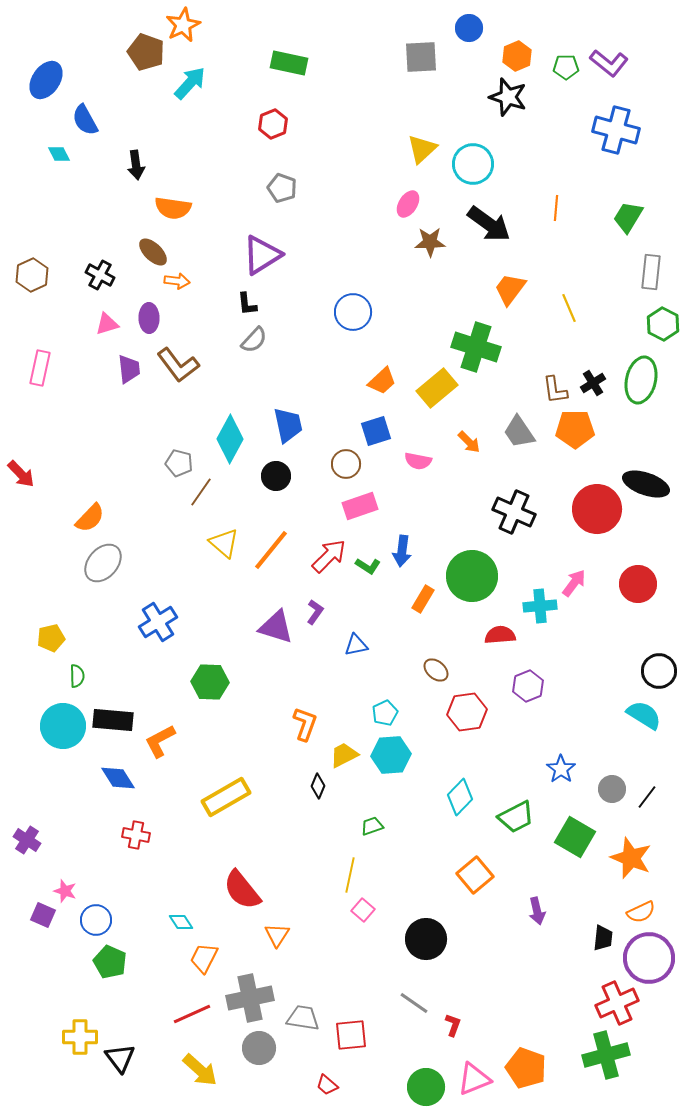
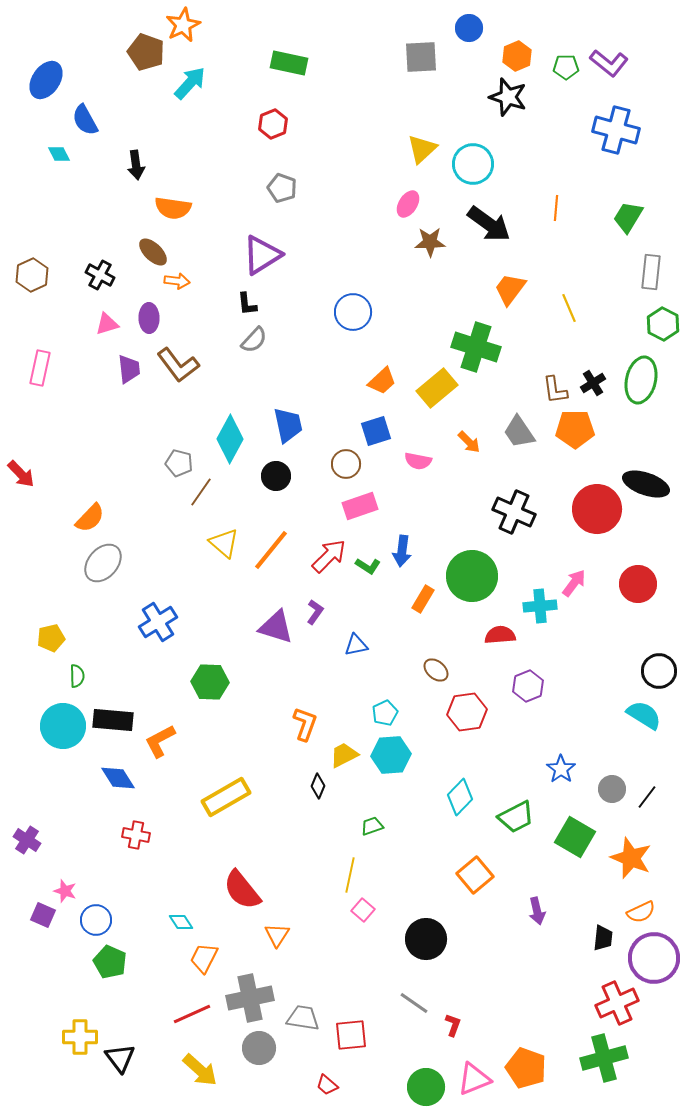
purple circle at (649, 958): moved 5 px right
green cross at (606, 1055): moved 2 px left, 3 px down
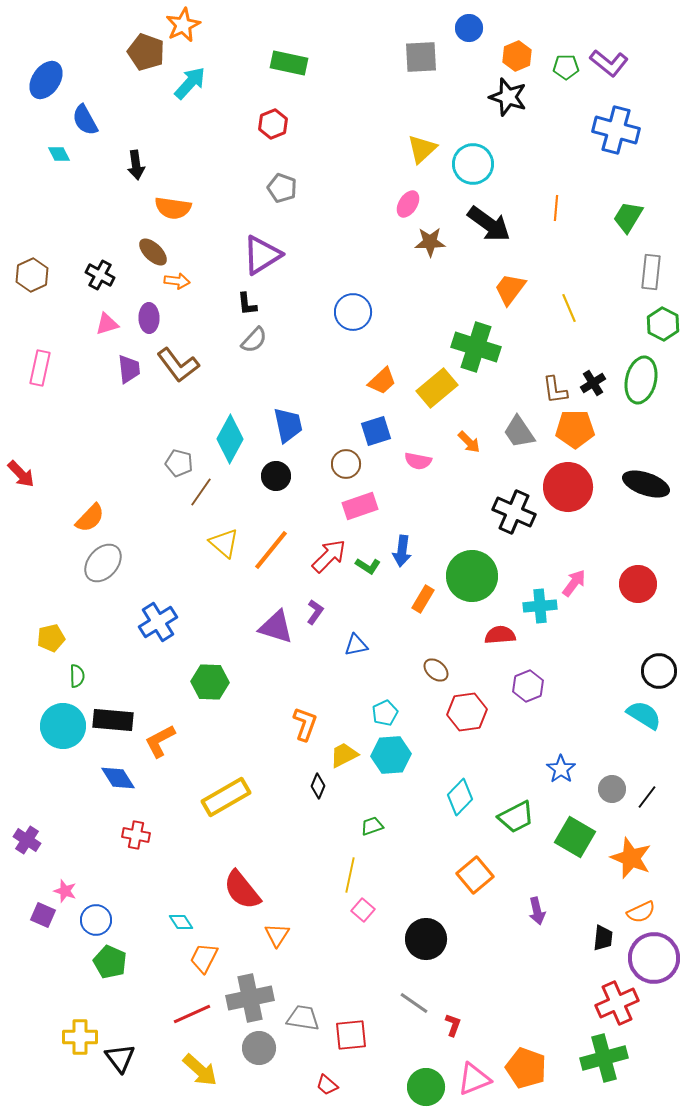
red circle at (597, 509): moved 29 px left, 22 px up
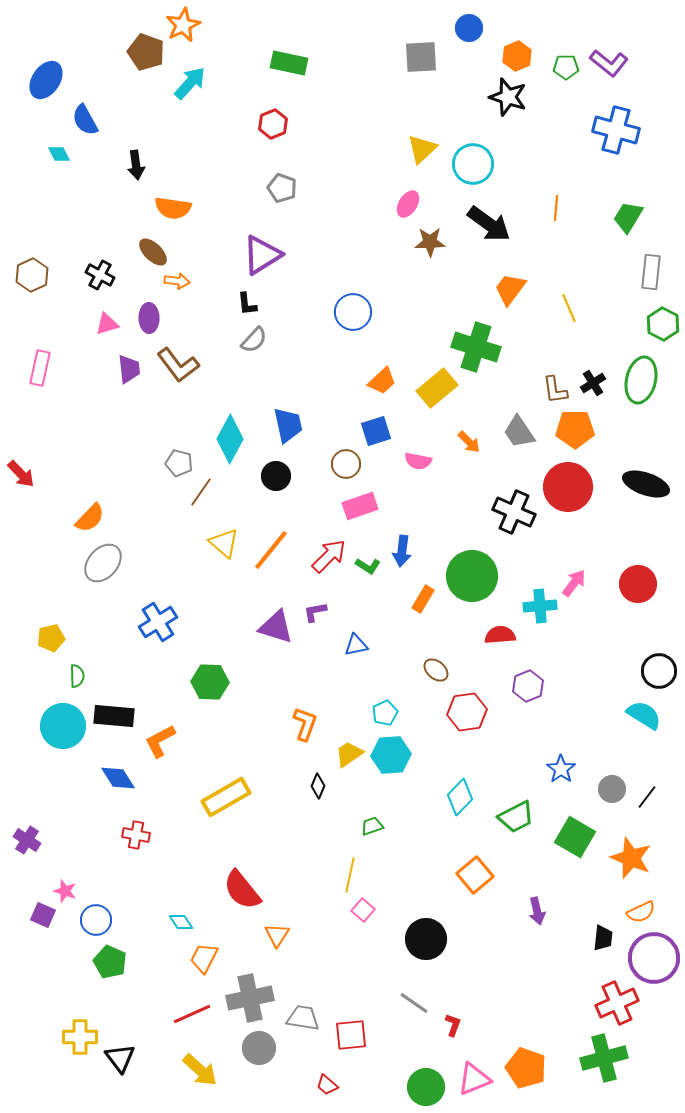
purple L-shape at (315, 612): rotated 135 degrees counterclockwise
black rectangle at (113, 720): moved 1 px right, 4 px up
yellow trapezoid at (344, 755): moved 5 px right, 1 px up; rotated 8 degrees counterclockwise
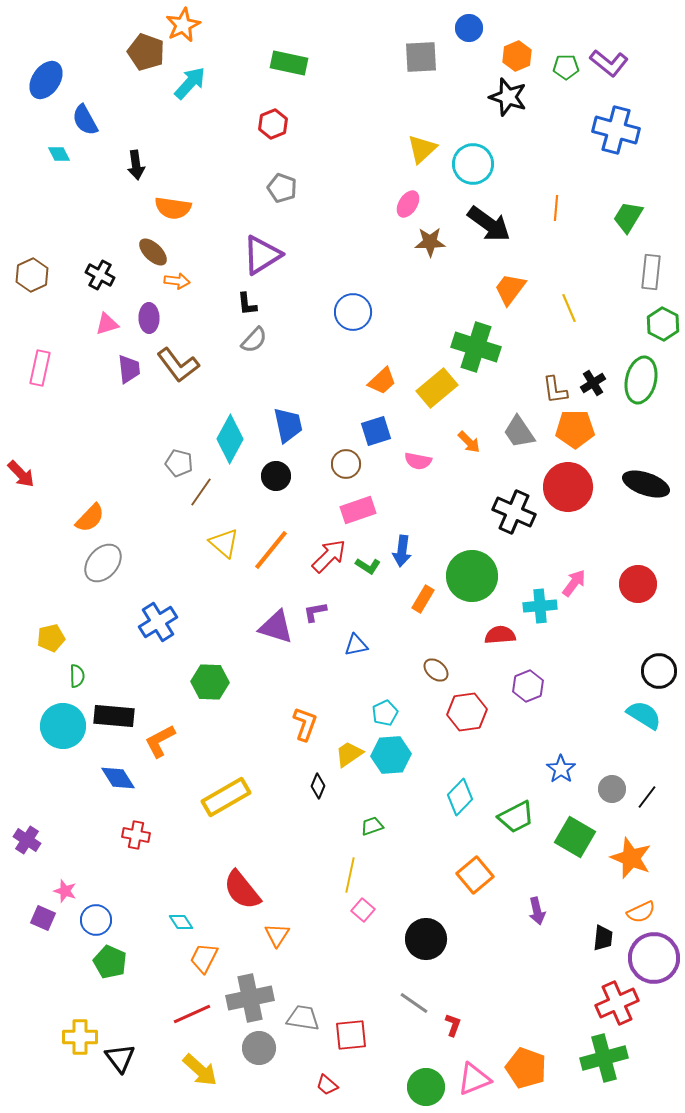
pink rectangle at (360, 506): moved 2 px left, 4 px down
purple square at (43, 915): moved 3 px down
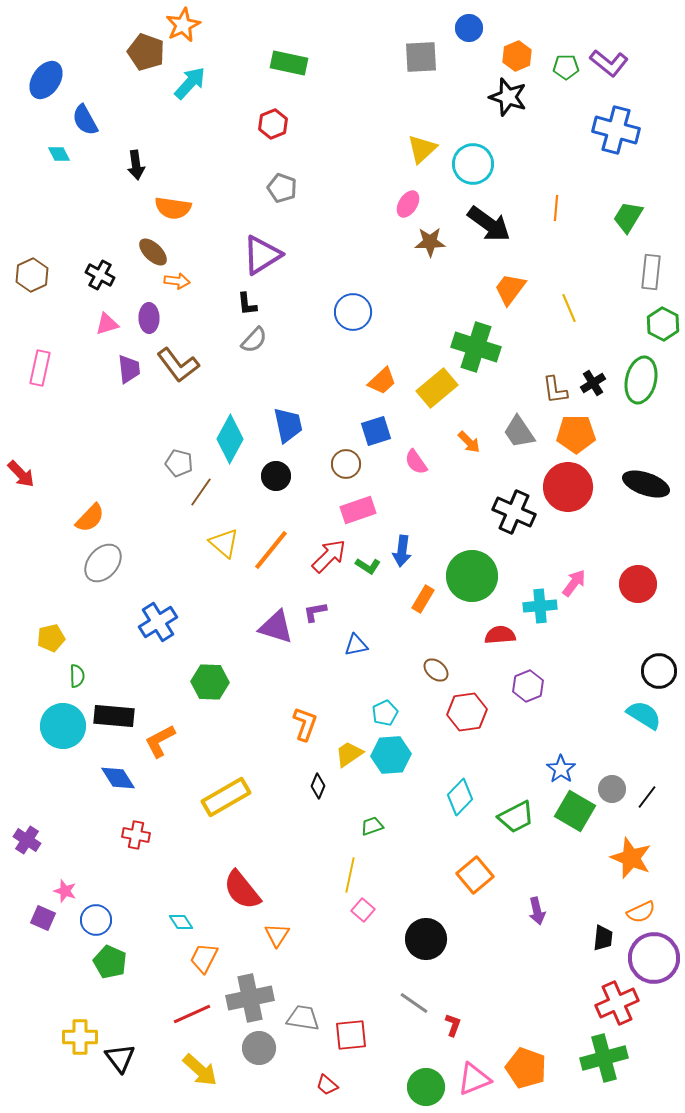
orange pentagon at (575, 429): moved 1 px right, 5 px down
pink semicircle at (418, 461): moved 2 px left, 1 px down; rotated 44 degrees clockwise
green square at (575, 837): moved 26 px up
